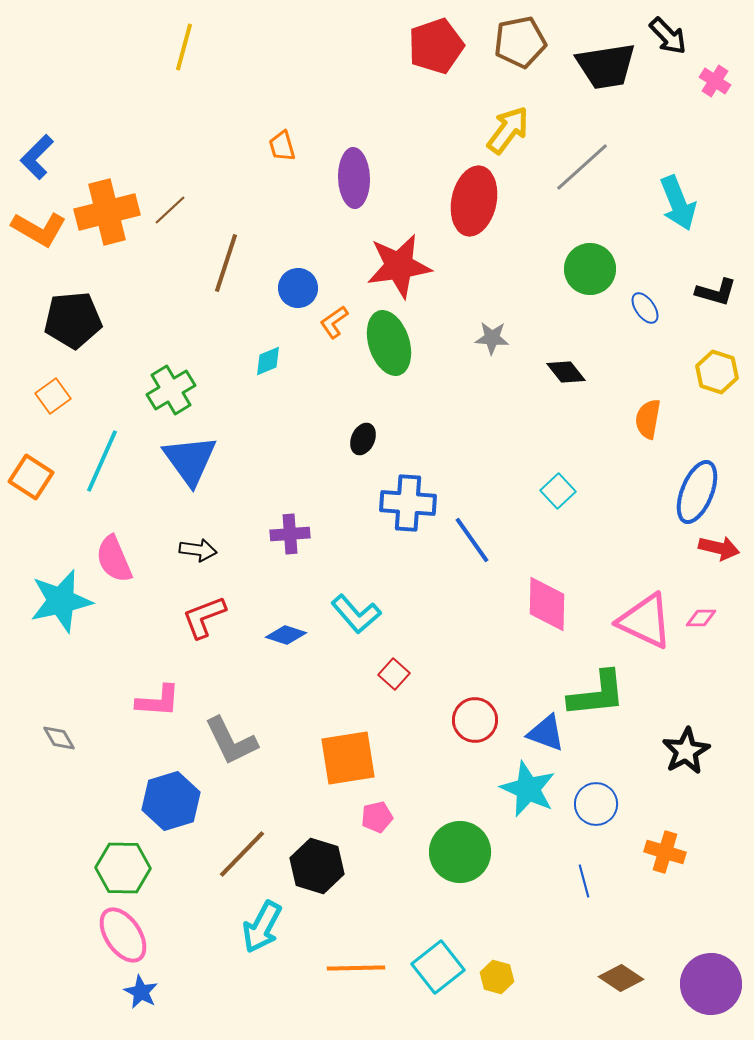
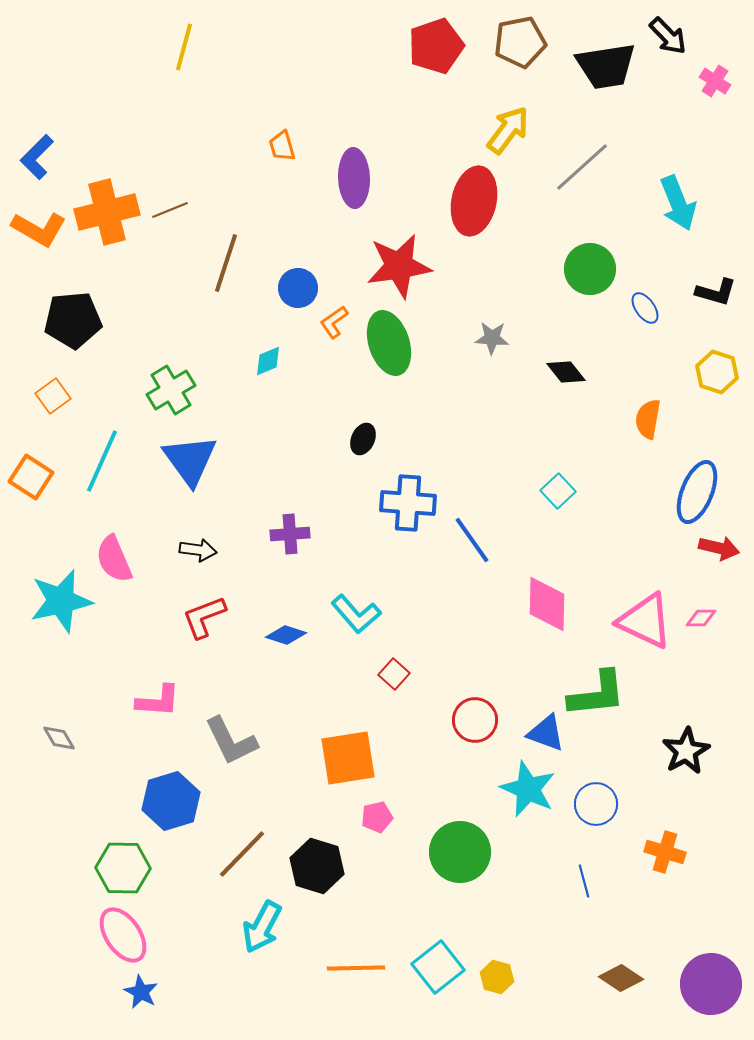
brown line at (170, 210): rotated 21 degrees clockwise
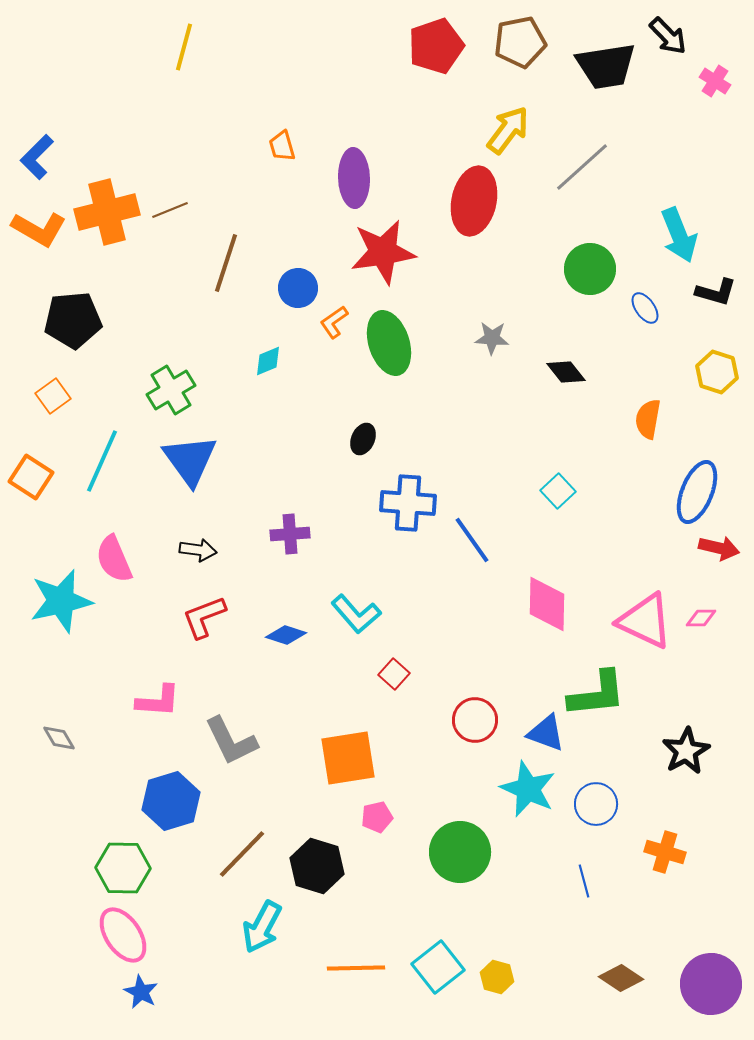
cyan arrow at (678, 203): moved 1 px right, 32 px down
red star at (399, 266): moved 16 px left, 14 px up
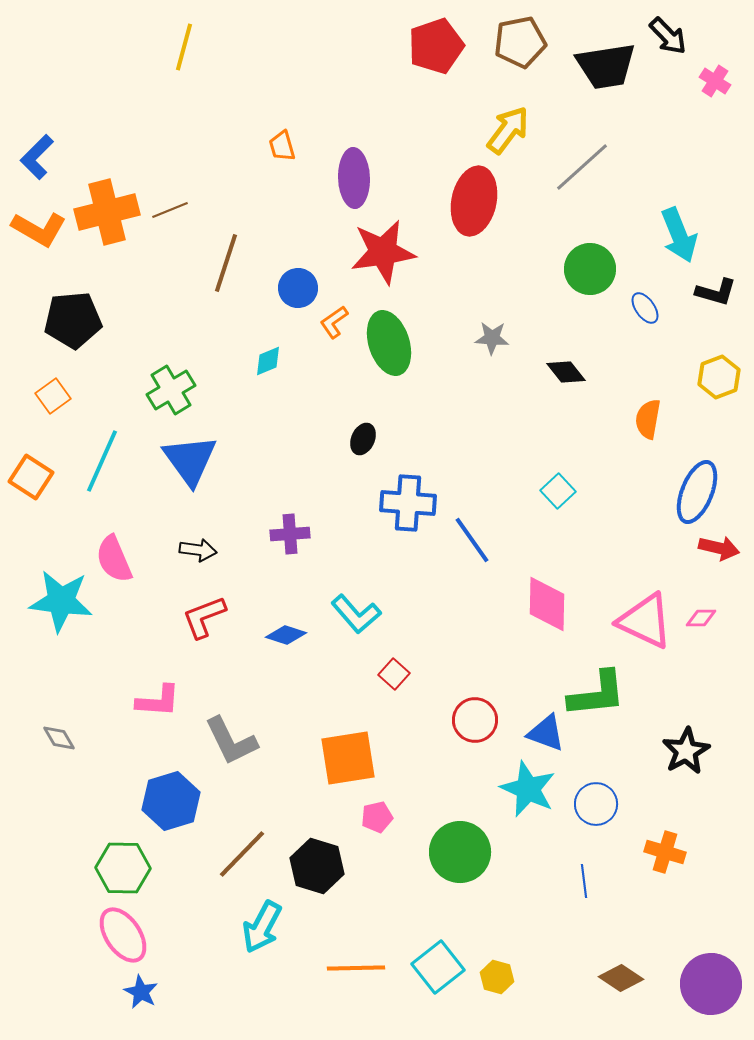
yellow hexagon at (717, 372): moved 2 px right, 5 px down; rotated 21 degrees clockwise
cyan star at (61, 601): rotated 20 degrees clockwise
blue line at (584, 881): rotated 8 degrees clockwise
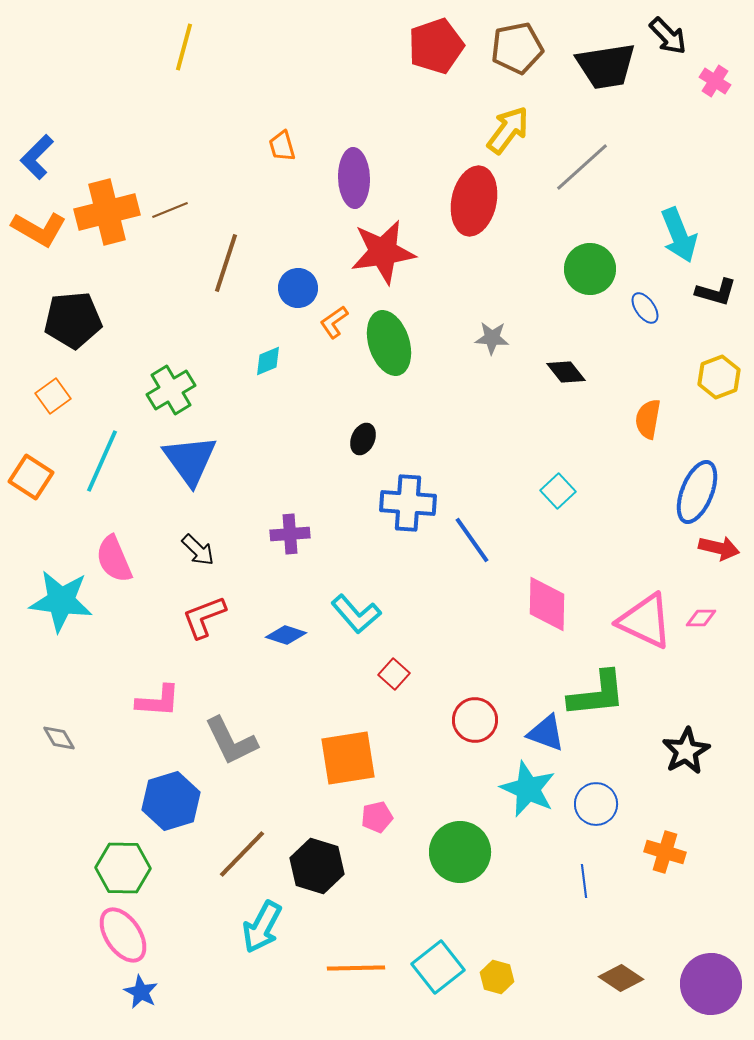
brown pentagon at (520, 42): moved 3 px left, 6 px down
black arrow at (198, 550): rotated 36 degrees clockwise
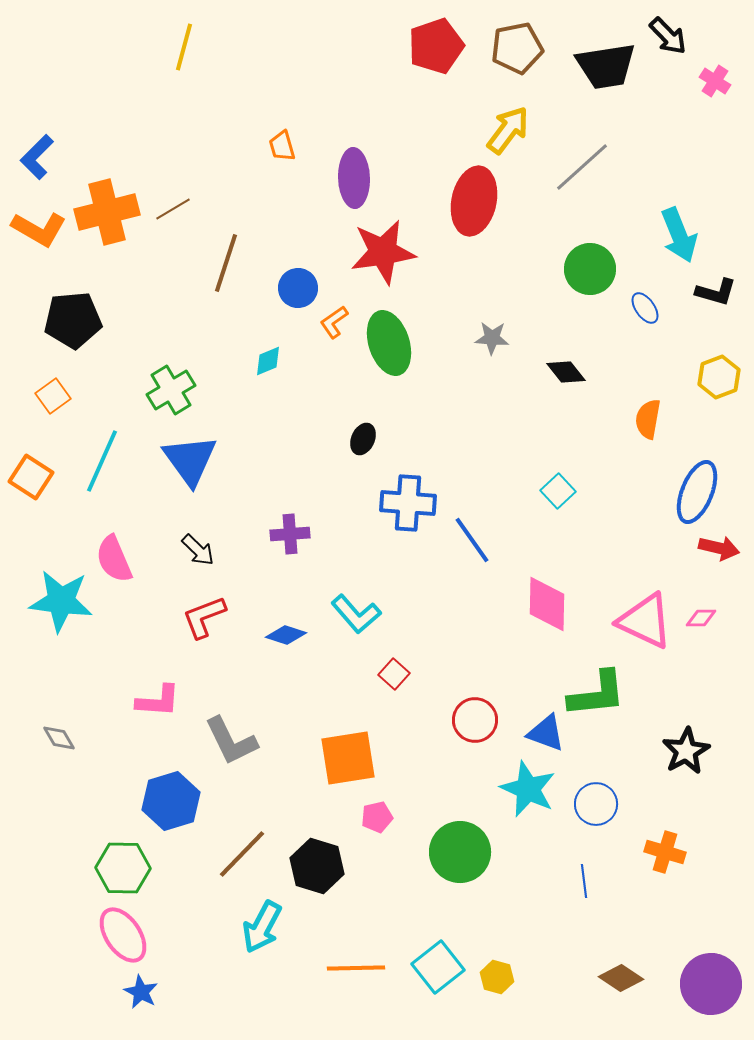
brown line at (170, 210): moved 3 px right, 1 px up; rotated 9 degrees counterclockwise
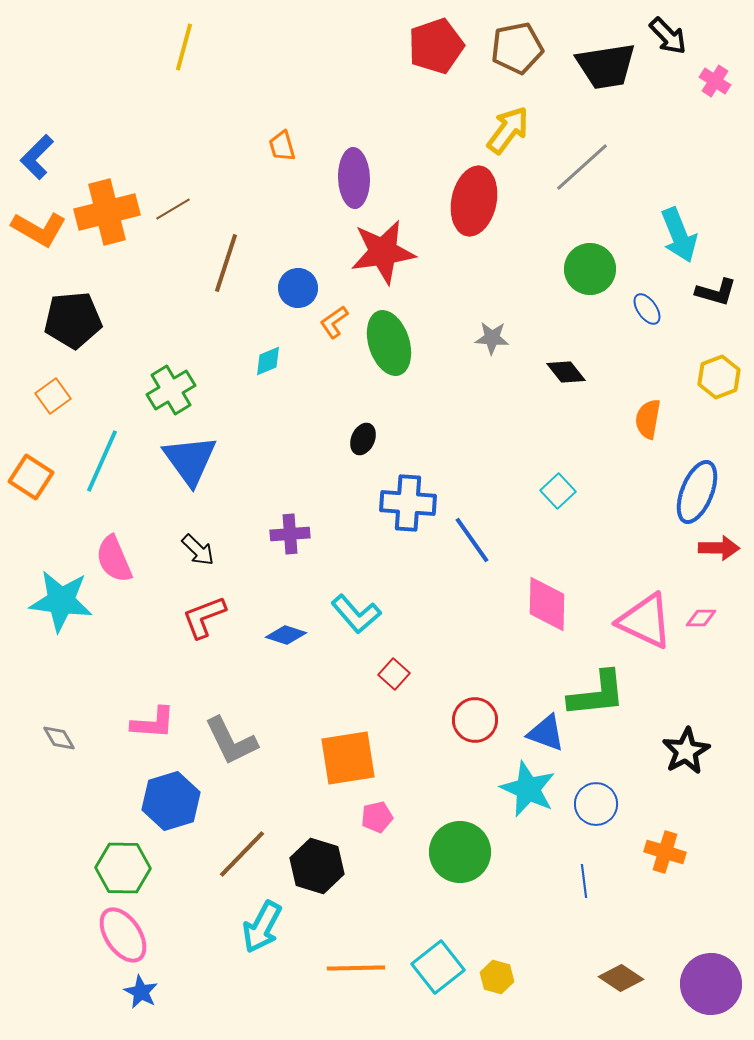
blue ellipse at (645, 308): moved 2 px right, 1 px down
red arrow at (719, 548): rotated 12 degrees counterclockwise
pink L-shape at (158, 701): moved 5 px left, 22 px down
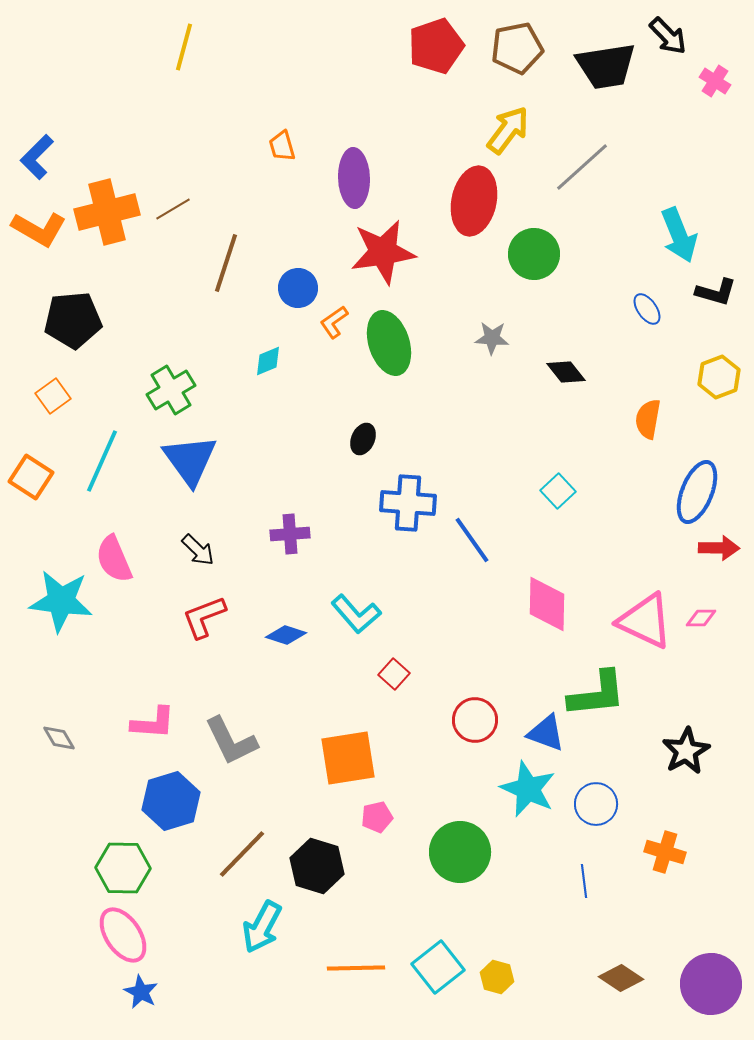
green circle at (590, 269): moved 56 px left, 15 px up
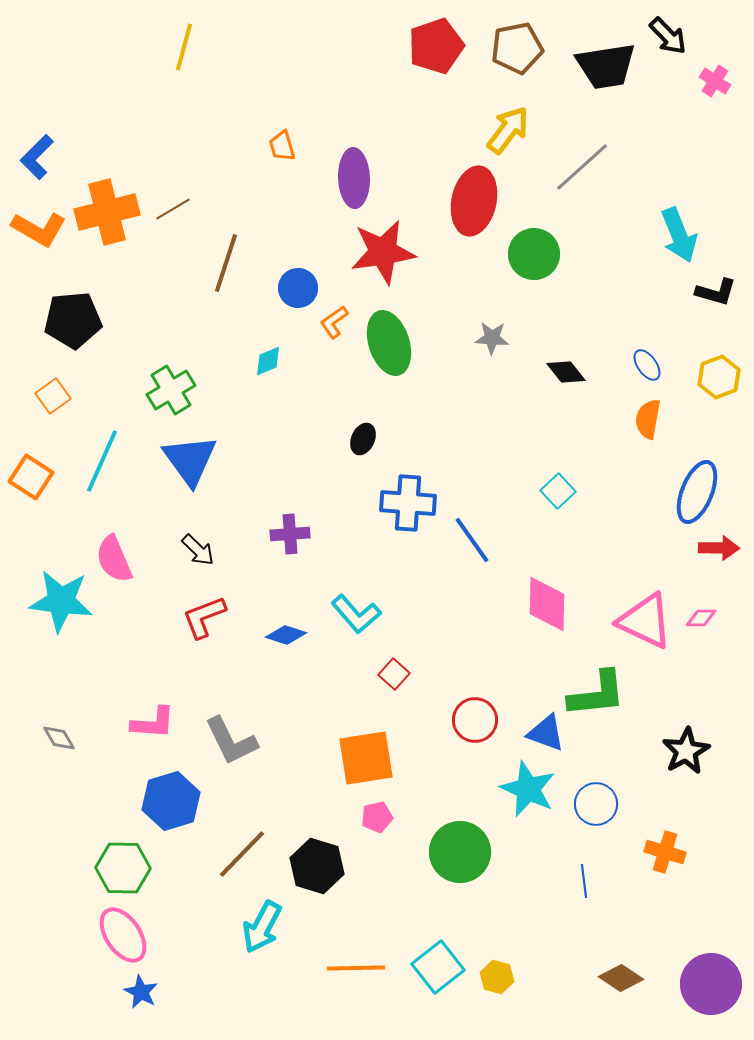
blue ellipse at (647, 309): moved 56 px down
orange square at (348, 758): moved 18 px right
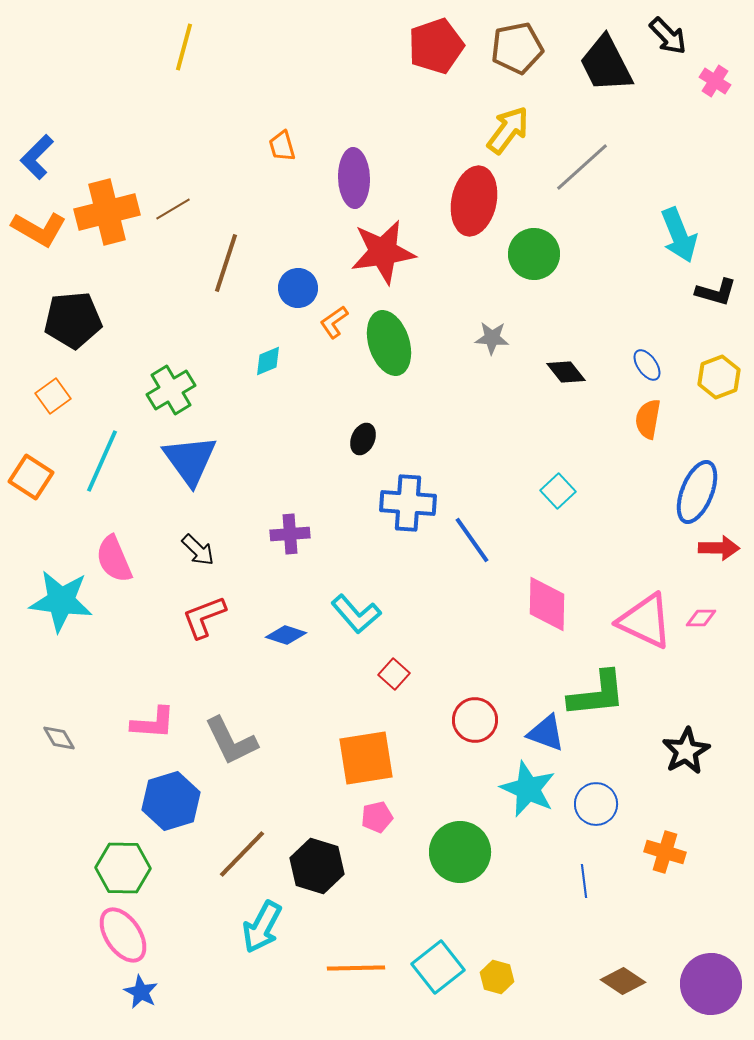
black trapezoid at (606, 66): moved 2 px up; rotated 72 degrees clockwise
brown diamond at (621, 978): moved 2 px right, 3 px down
